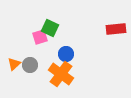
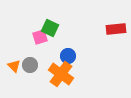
blue circle: moved 2 px right, 2 px down
orange triangle: moved 2 px down; rotated 32 degrees counterclockwise
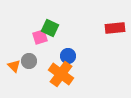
red rectangle: moved 1 px left, 1 px up
gray circle: moved 1 px left, 4 px up
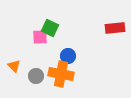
pink square: rotated 14 degrees clockwise
gray circle: moved 7 px right, 15 px down
orange cross: rotated 25 degrees counterclockwise
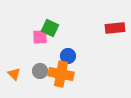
orange triangle: moved 8 px down
gray circle: moved 4 px right, 5 px up
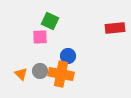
green square: moved 7 px up
orange triangle: moved 7 px right
